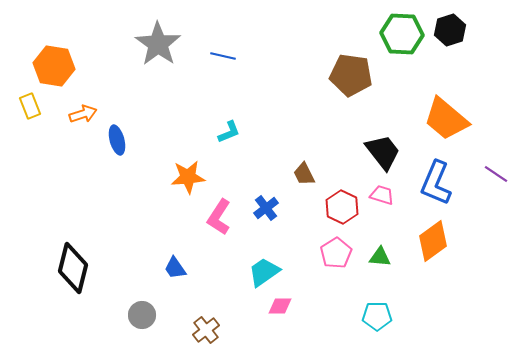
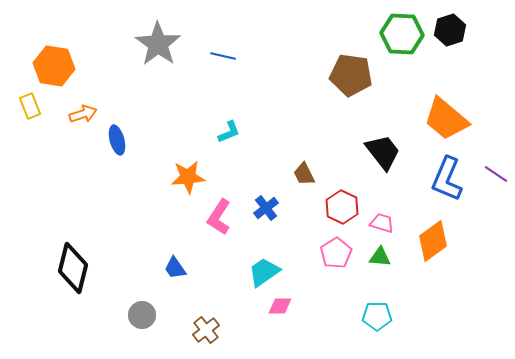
blue L-shape: moved 11 px right, 4 px up
pink trapezoid: moved 28 px down
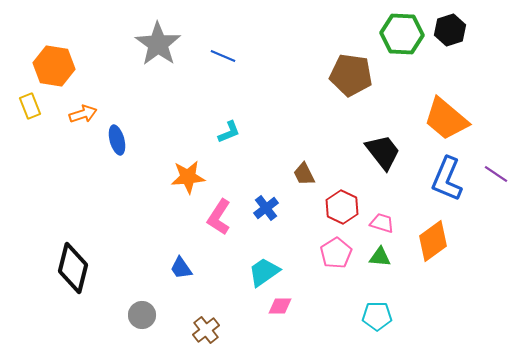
blue line: rotated 10 degrees clockwise
blue trapezoid: moved 6 px right
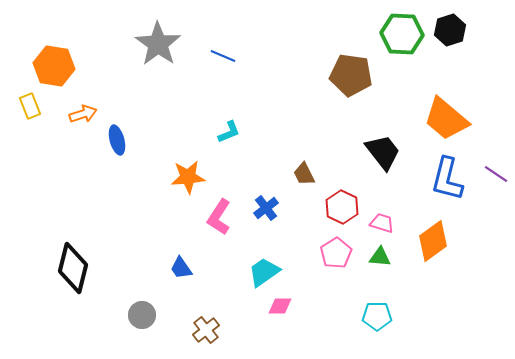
blue L-shape: rotated 9 degrees counterclockwise
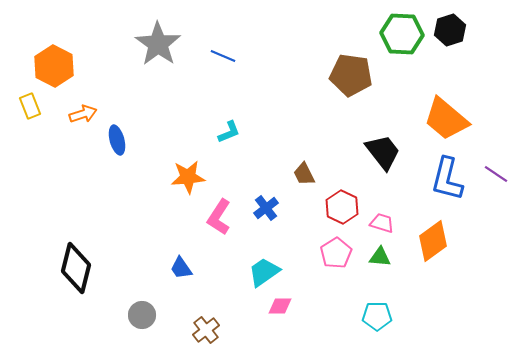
orange hexagon: rotated 18 degrees clockwise
black diamond: moved 3 px right
